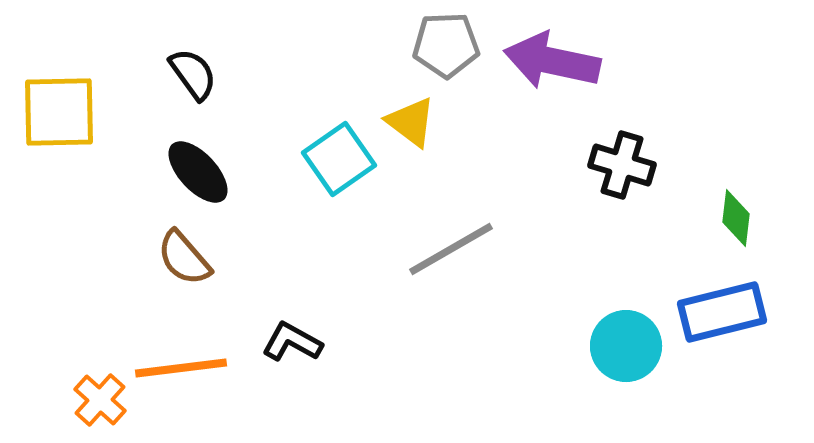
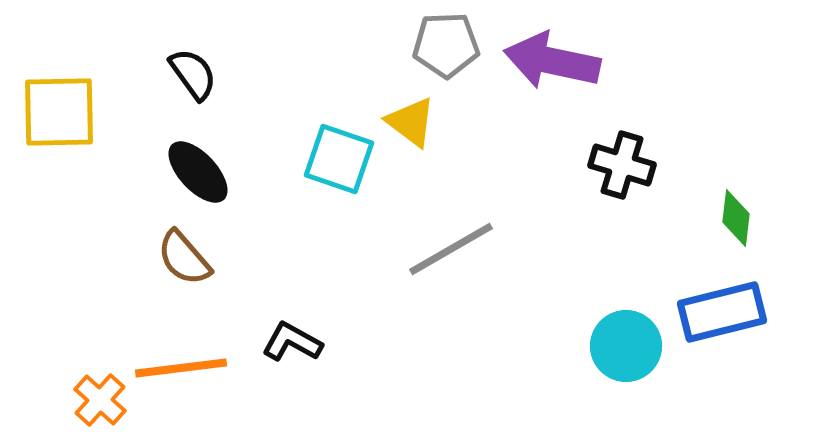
cyan square: rotated 36 degrees counterclockwise
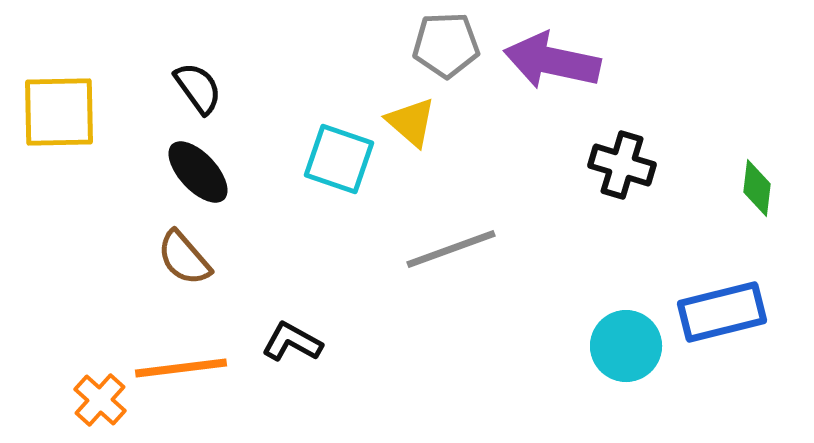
black semicircle: moved 5 px right, 14 px down
yellow triangle: rotated 4 degrees clockwise
green diamond: moved 21 px right, 30 px up
gray line: rotated 10 degrees clockwise
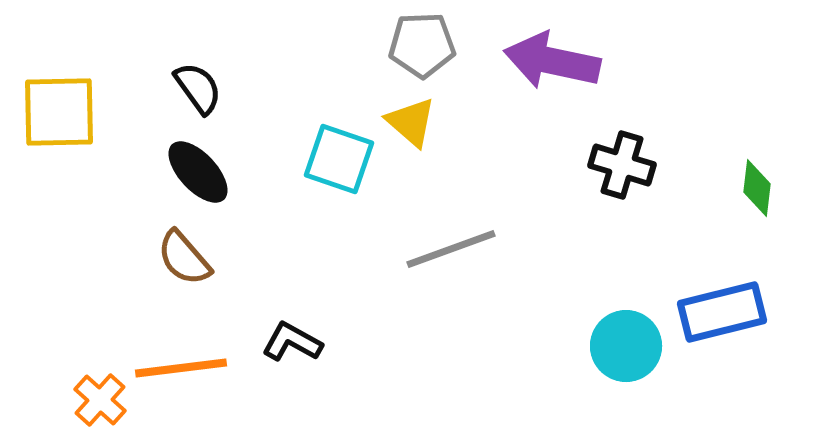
gray pentagon: moved 24 px left
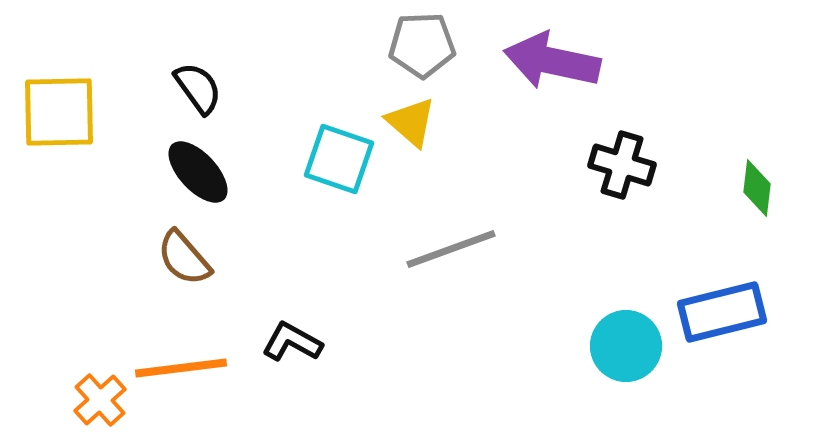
orange cross: rotated 6 degrees clockwise
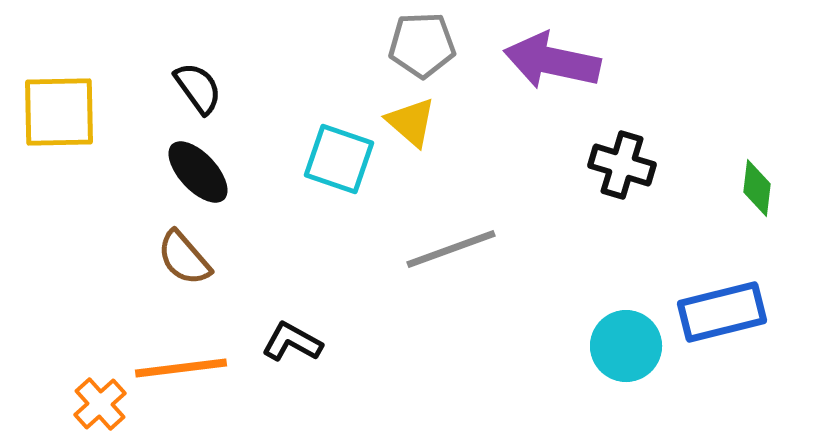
orange cross: moved 4 px down
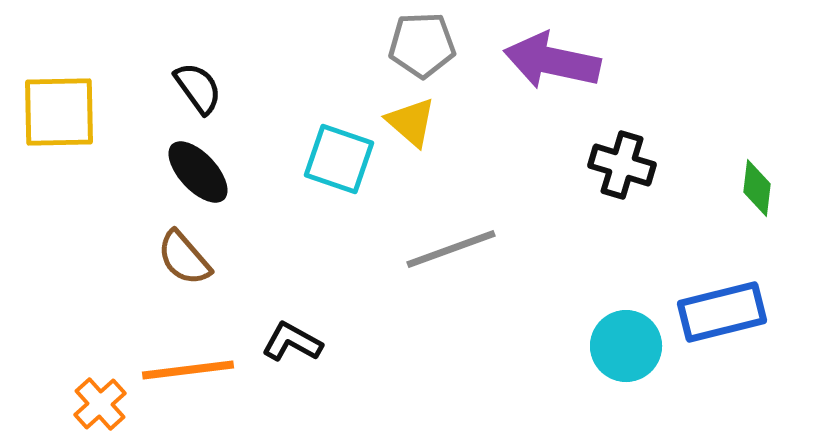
orange line: moved 7 px right, 2 px down
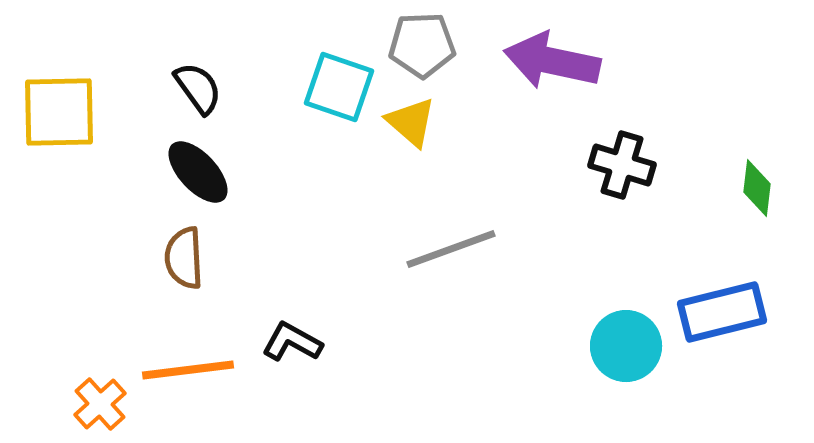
cyan square: moved 72 px up
brown semicircle: rotated 38 degrees clockwise
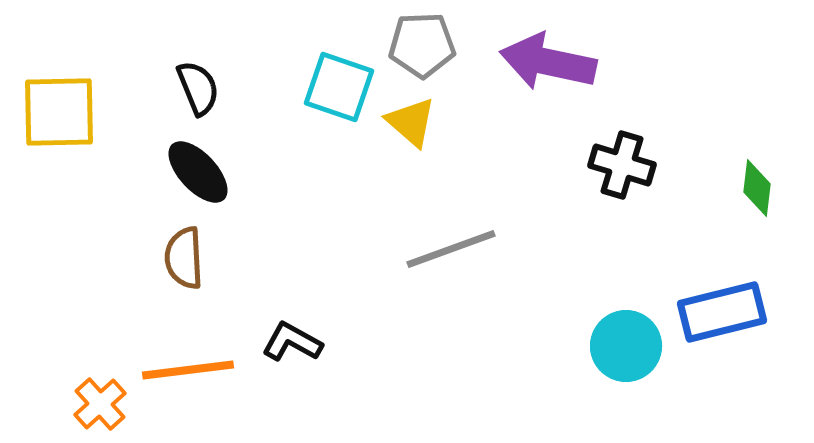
purple arrow: moved 4 px left, 1 px down
black semicircle: rotated 14 degrees clockwise
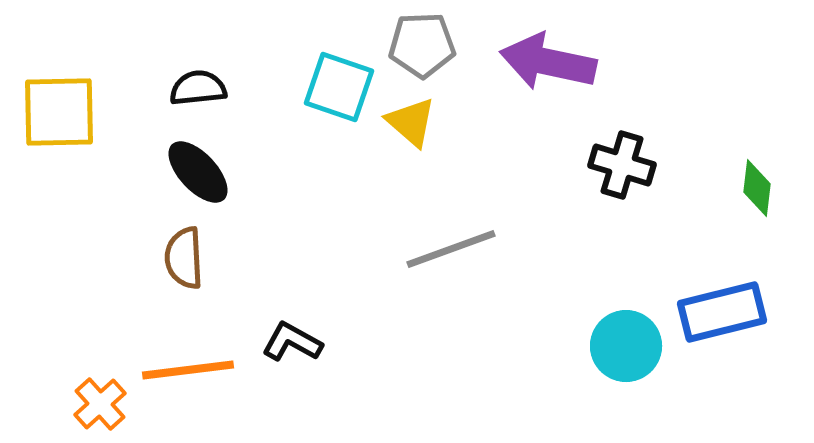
black semicircle: rotated 74 degrees counterclockwise
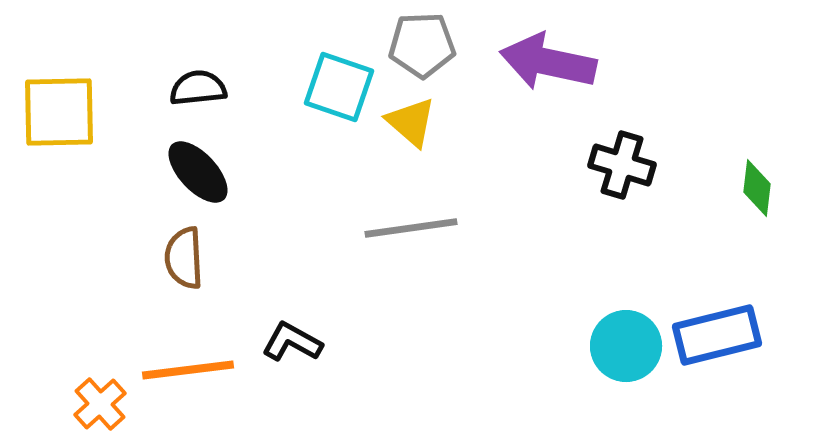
gray line: moved 40 px left, 21 px up; rotated 12 degrees clockwise
blue rectangle: moved 5 px left, 23 px down
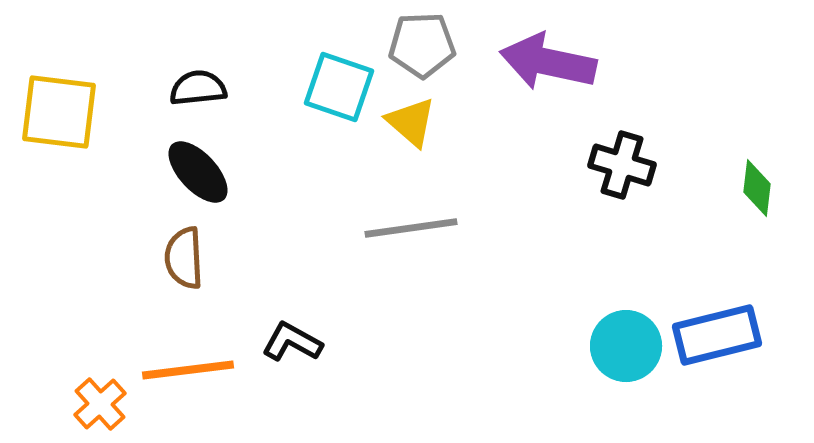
yellow square: rotated 8 degrees clockwise
